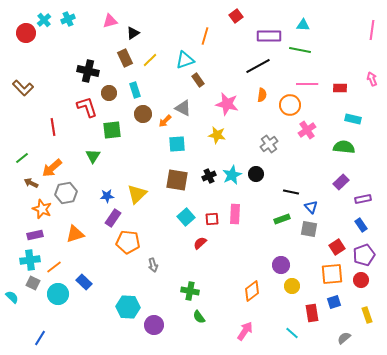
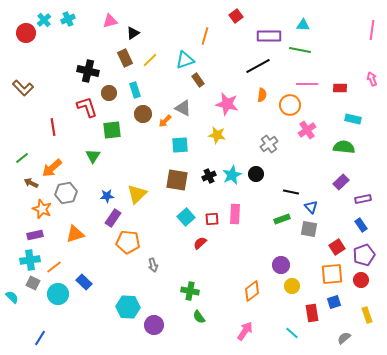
cyan square at (177, 144): moved 3 px right, 1 px down
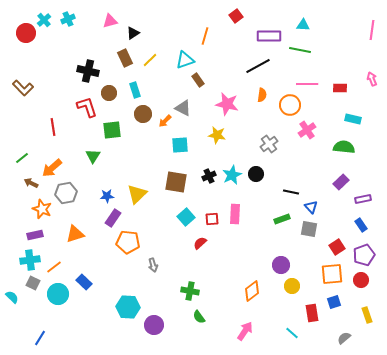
brown square at (177, 180): moved 1 px left, 2 px down
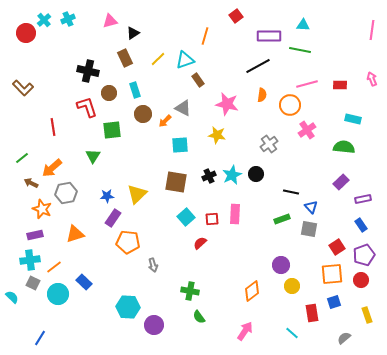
yellow line at (150, 60): moved 8 px right, 1 px up
pink line at (307, 84): rotated 15 degrees counterclockwise
red rectangle at (340, 88): moved 3 px up
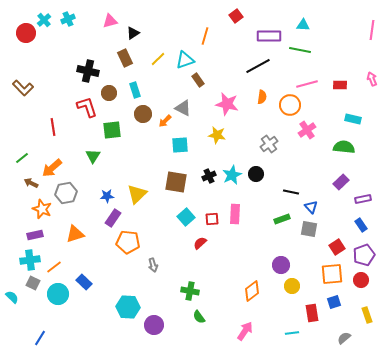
orange semicircle at (262, 95): moved 2 px down
cyan line at (292, 333): rotated 48 degrees counterclockwise
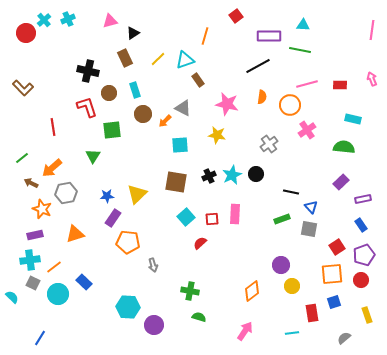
green semicircle at (199, 317): rotated 144 degrees clockwise
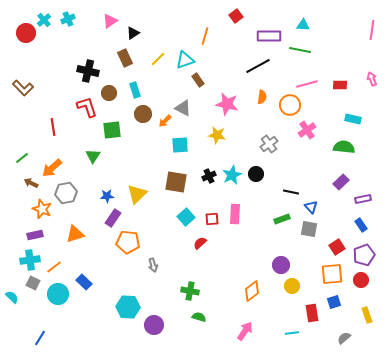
pink triangle at (110, 21): rotated 21 degrees counterclockwise
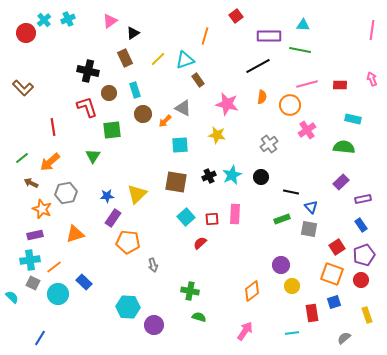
orange arrow at (52, 168): moved 2 px left, 6 px up
black circle at (256, 174): moved 5 px right, 3 px down
orange square at (332, 274): rotated 25 degrees clockwise
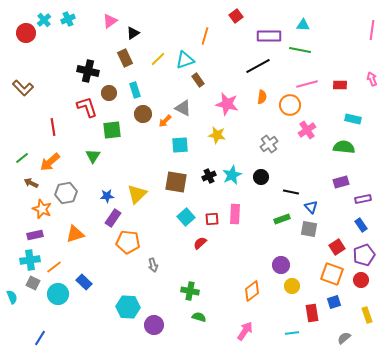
purple rectangle at (341, 182): rotated 28 degrees clockwise
cyan semicircle at (12, 297): rotated 24 degrees clockwise
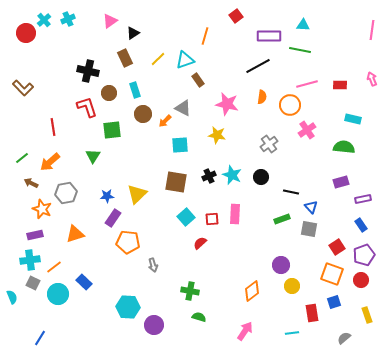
cyan star at (232, 175): rotated 24 degrees counterclockwise
